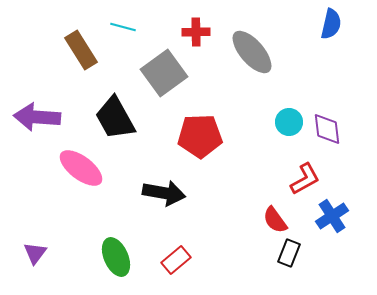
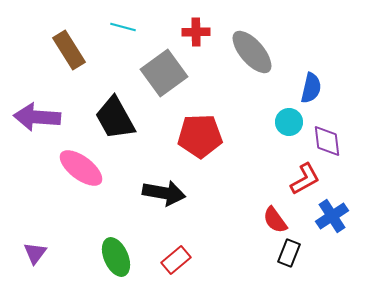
blue semicircle: moved 20 px left, 64 px down
brown rectangle: moved 12 px left
purple diamond: moved 12 px down
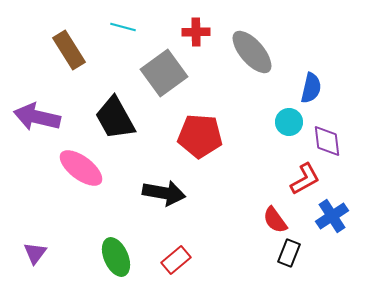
purple arrow: rotated 9 degrees clockwise
red pentagon: rotated 6 degrees clockwise
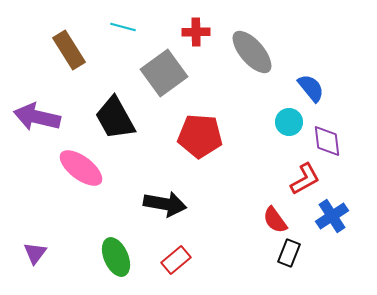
blue semicircle: rotated 52 degrees counterclockwise
black arrow: moved 1 px right, 11 px down
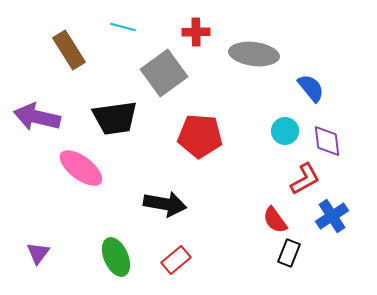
gray ellipse: moved 2 px right, 2 px down; rotated 42 degrees counterclockwise
black trapezoid: rotated 69 degrees counterclockwise
cyan circle: moved 4 px left, 9 px down
purple triangle: moved 3 px right
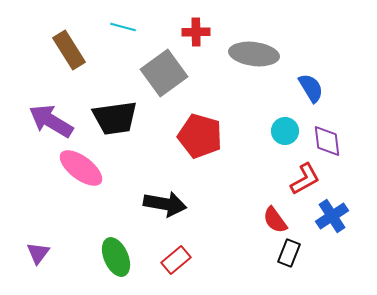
blue semicircle: rotated 8 degrees clockwise
purple arrow: moved 14 px right, 4 px down; rotated 18 degrees clockwise
red pentagon: rotated 12 degrees clockwise
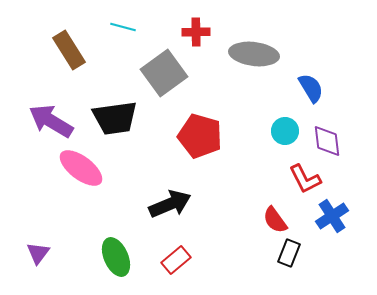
red L-shape: rotated 92 degrees clockwise
black arrow: moved 5 px right; rotated 33 degrees counterclockwise
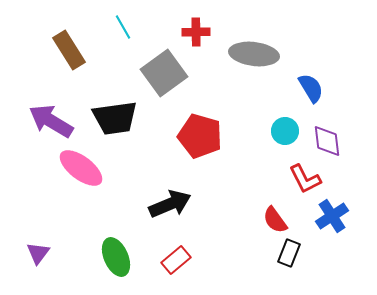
cyan line: rotated 45 degrees clockwise
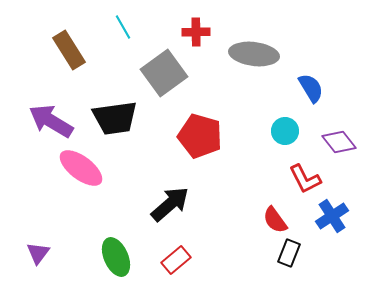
purple diamond: moved 12 px right, 1 px down; rotated 32 degrees counterclockwise
black arrow: rotated 18 degrees counterclockwise
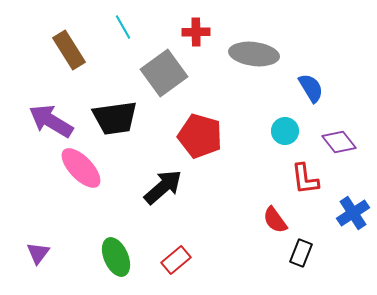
pink ellipse: rotated 9 degrees clockwise
red L-shape: rotated 20 degrees clockwise
black arrow: moved 7 px left, 17 px up
blue cross: moved 21 px right, 3 px up
black rectangle: moved 12 px right
